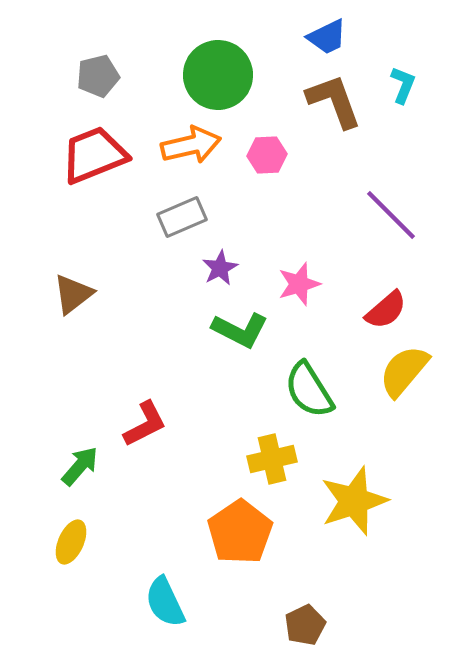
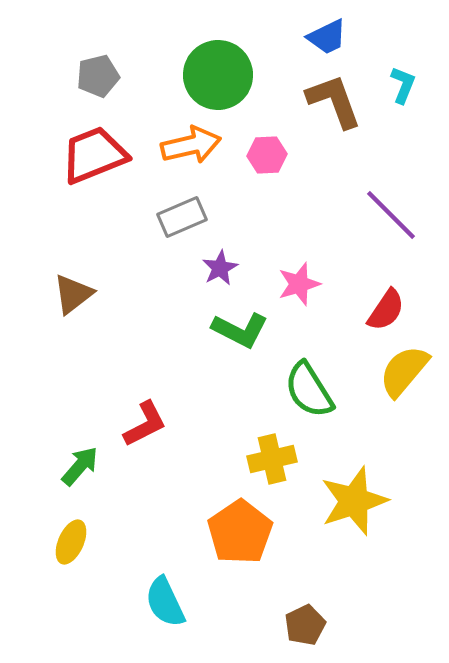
red semicircle: rotated 15 degrees counterclockwise
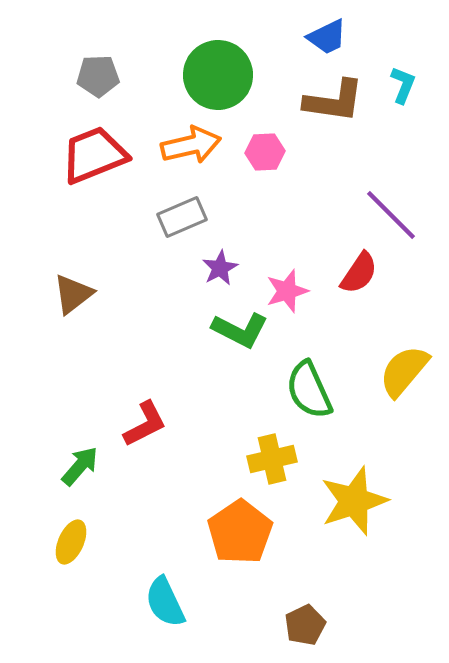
gray pentagon: rotated 12 degrees clockwise
brown L-shape: rotated 118 degrees clockwise
pink hexagon: moved 2 px left, 3 px up
pink star: moved 12 px left, 7 px down
red semicircle: moved 27 px left, 37 px up
green semicircle: rotated 8 degrees clockwise
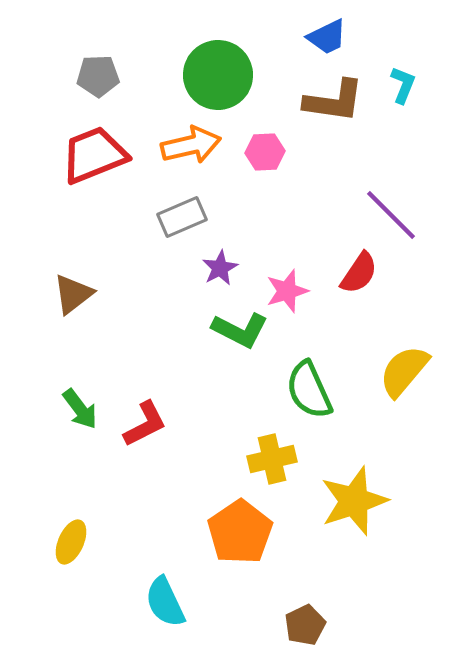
green arrow: moved 57 px up; rotated 102 degrees clockwise
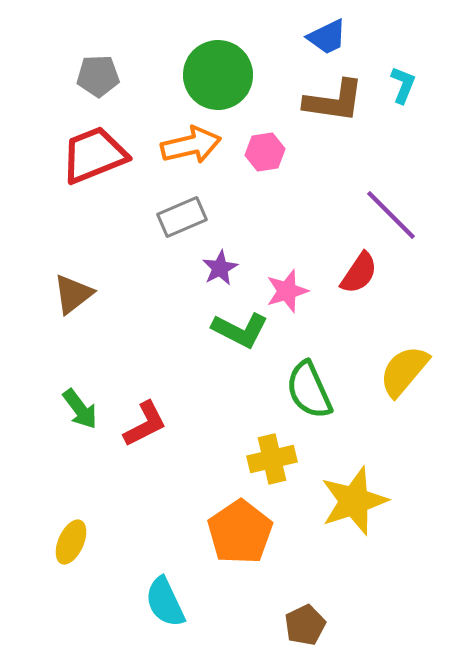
pink hexagon: rotated 6 degrees counterclockwise
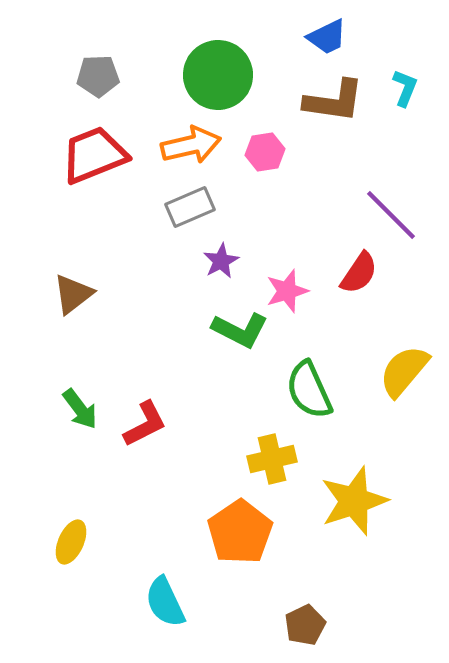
cyan L-shape: moved 2 px right, 3 px down
gray rectangle: moved 8 px right, 10 px up
purple star: moved 1 px right, 7 px up
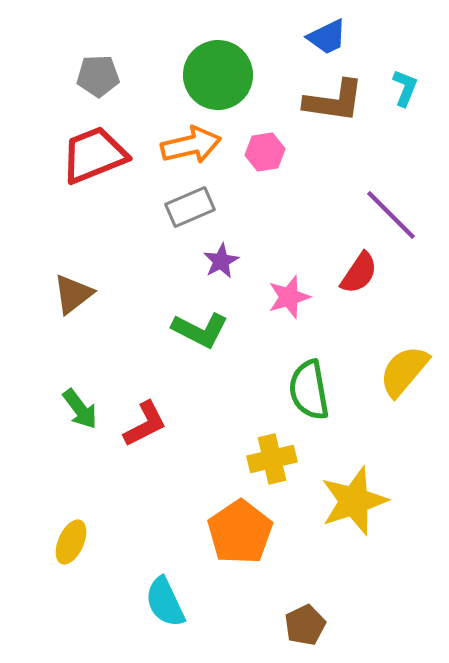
pink star: moved 2 px right, 6 px down
green L-shape: moved 40 px left
green semicircle: rotated 14 degrees clockwise
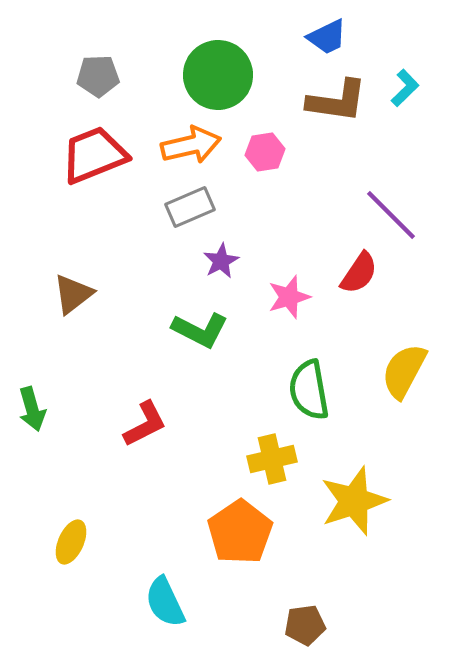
cyan L-shape: rotated 24 degrees clockwise
brown L-shape: moved 3 px right
yellow semicircle: rotated 12 degrees counterclockwise
green arrow: moved 48 px left; rotated 21 degrees clockwise
brown pentagon: rotated 18 degrees clockwise
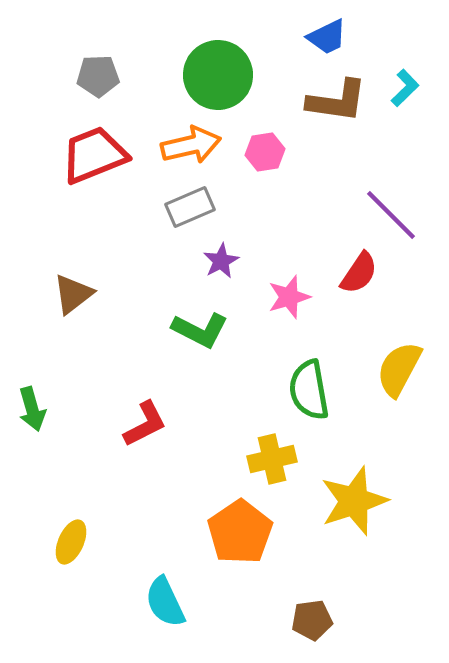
yellow semicircle: moved 5 px left, 2 px up
brown pentagon: moved 7 px right, 5 px up
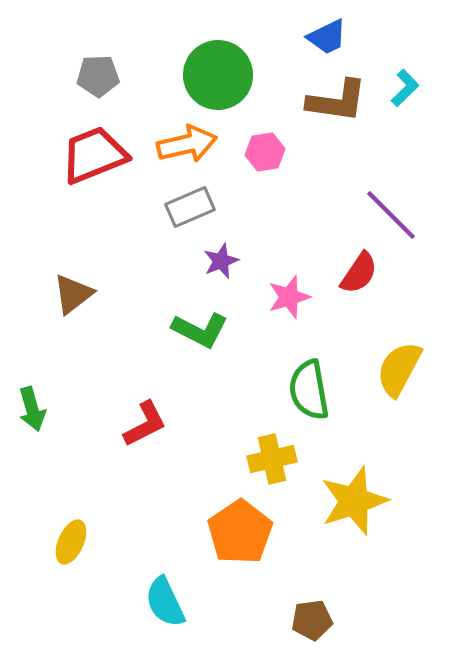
orange arrow: moved 4 px left, 1 px up
purple star: rotated 6 degrees clockwise
